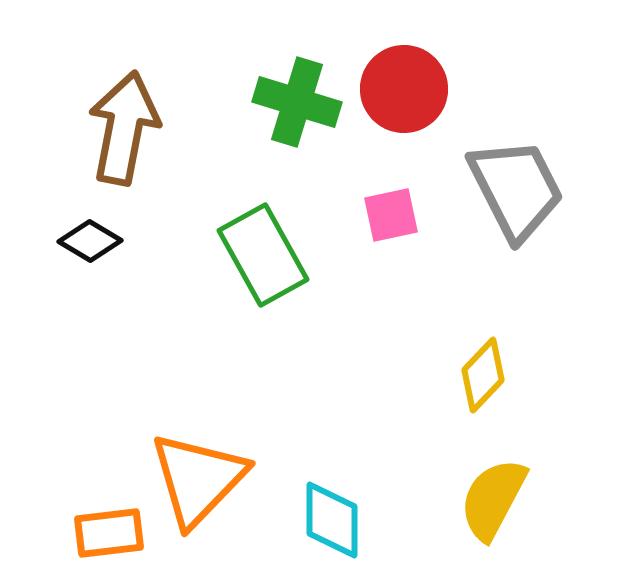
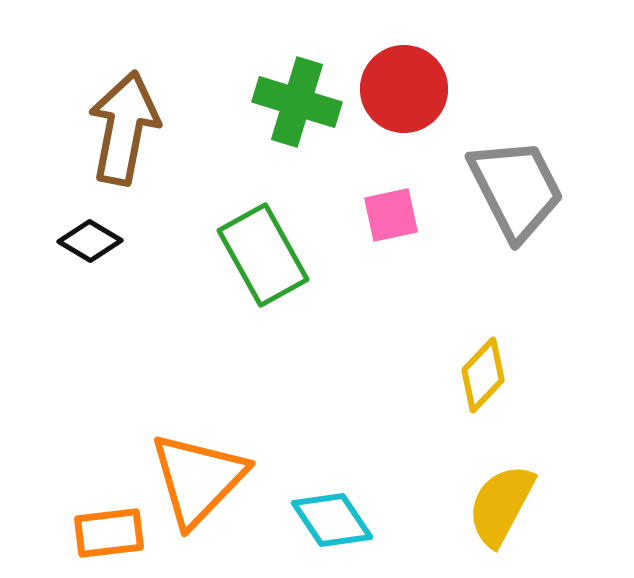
yellow semicircle: moved 8 px right, 6 px down
cyan diamond: rotated 34 degrees counterclockwise
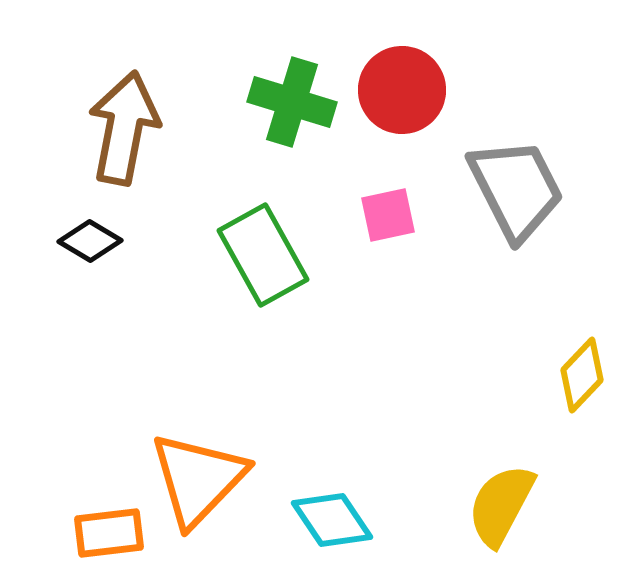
red circle: moved 2 px left, 1 px down
green cross: moved 5 px left
pink square: moved 3 px left
yellow diamond: moved 99 px right
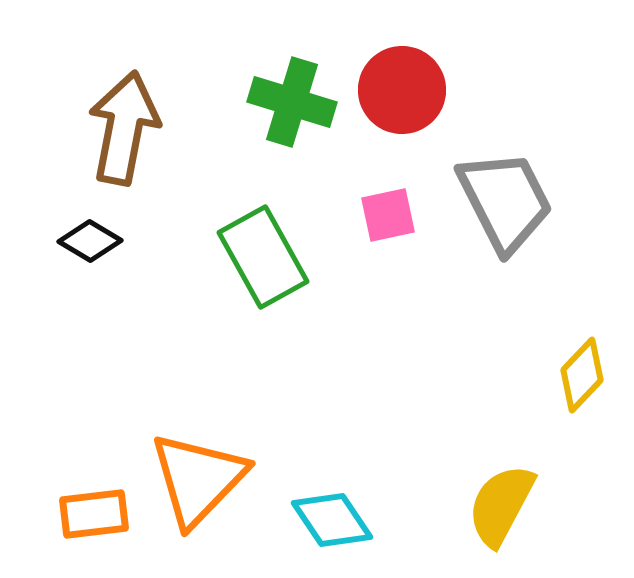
gray trapezoid: moved 11 px left, 12 px down
green rectangle: moved 2 px down
orange rectangle: moved 15 px left, 19 px up
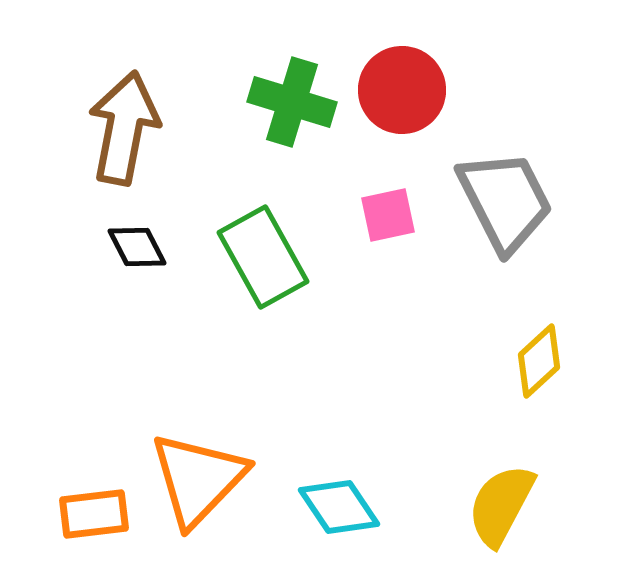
black diamond: moved 47 px right, 6 px down; rotated 32 degrees clockwise
yellow diamond: moved 43 px left, 14 px up; rotated 4 degrees clockwise
cyan diamond: moved 7 px right, 13 px up
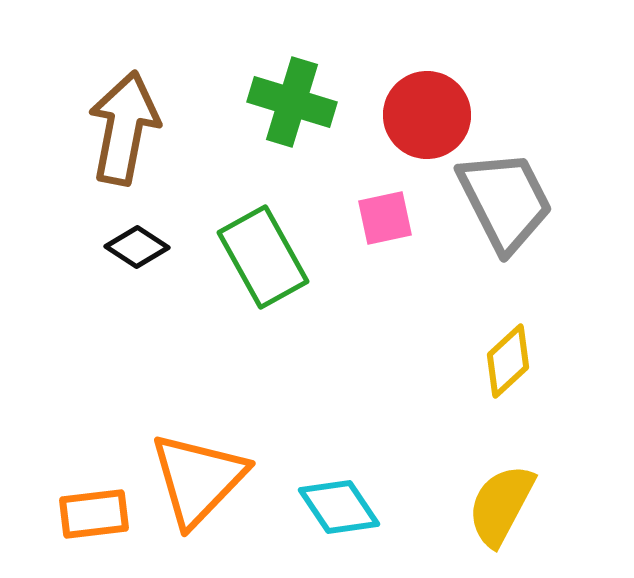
red circle: moved 25 px right, 25 px down
pink square: moved 3 px left, 3 px down
black diamond: rotated 30 degrees counterclockwise
yellow diamond: moved 31 px left
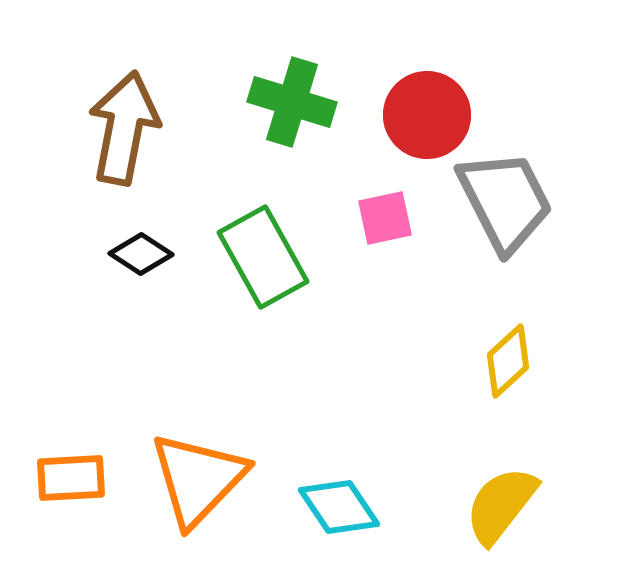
black diamond: moved 4 px right, 7 px down
yellow semicircle: rotated 10 degrees clockwise
orange rectangle: moved 23 px left, 36 px up; rotated 4 degrees clockwise
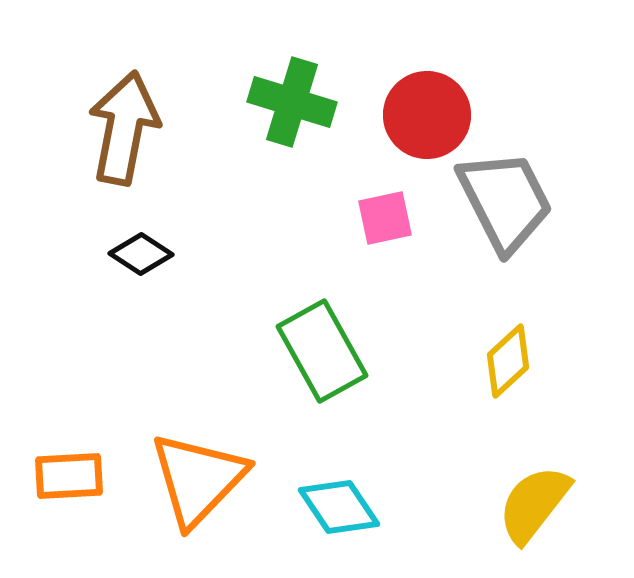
green rectangle: moved 59 px right, 94 px down
orange rectangle: moved 2 px left, 2 px up
yellow semicircle: moved 33 px right, 1 px up
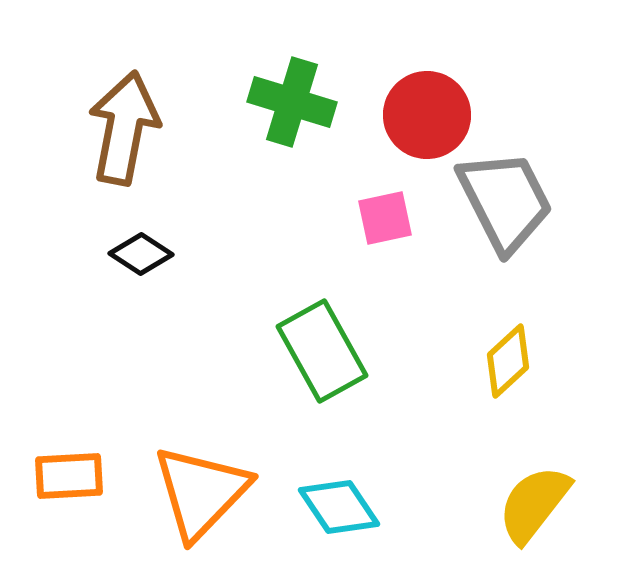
orange triangle: moved 3 px right, 13 px down
